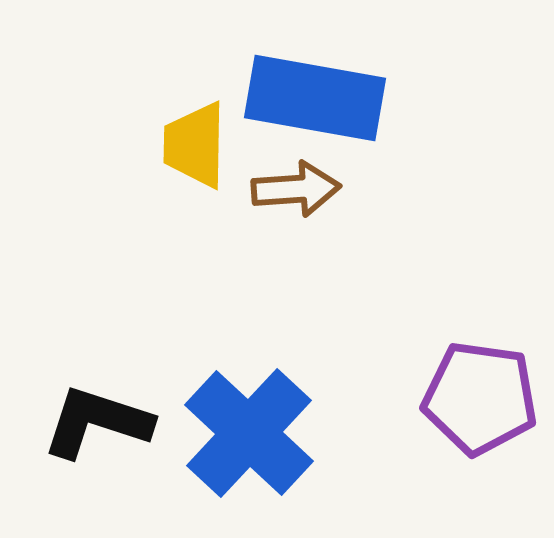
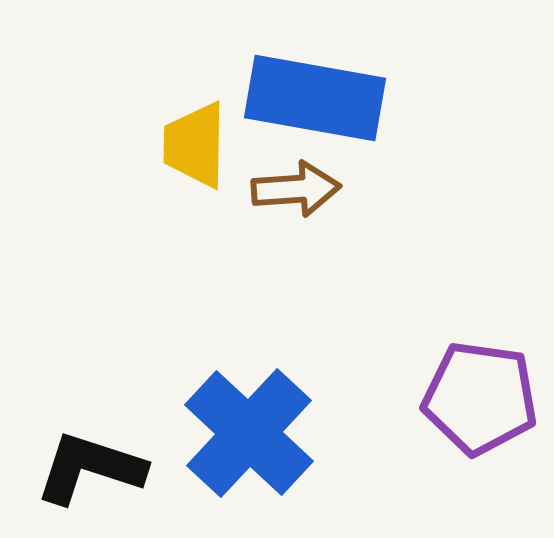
black L-shape: moved 7 px left, 46 px down
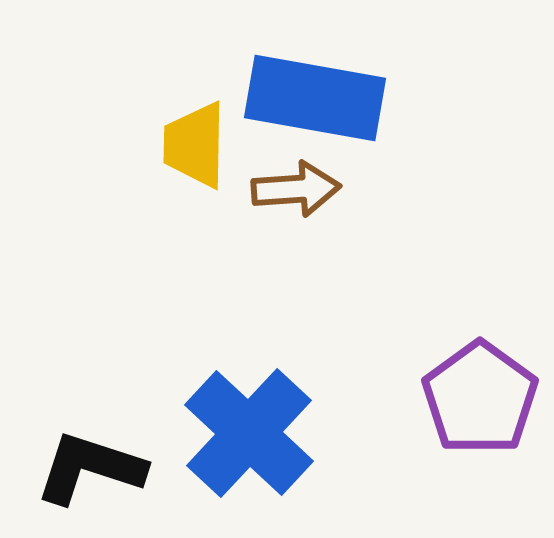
purple pentagon: rotated 28 degrees clockwise
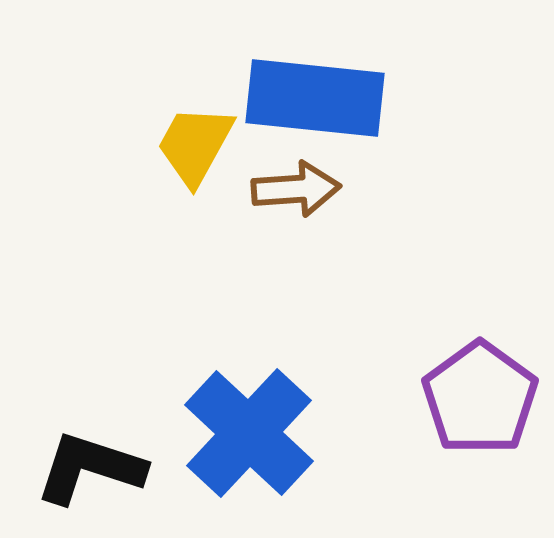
blue rectangle: rotated 4 degrees counterclockwise
yellow trapezoid: rotated 28 degrees clockwise
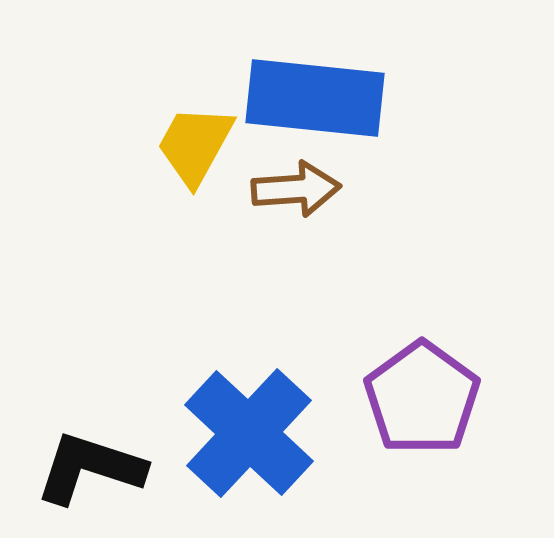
purple pentagon: moved 58 px left
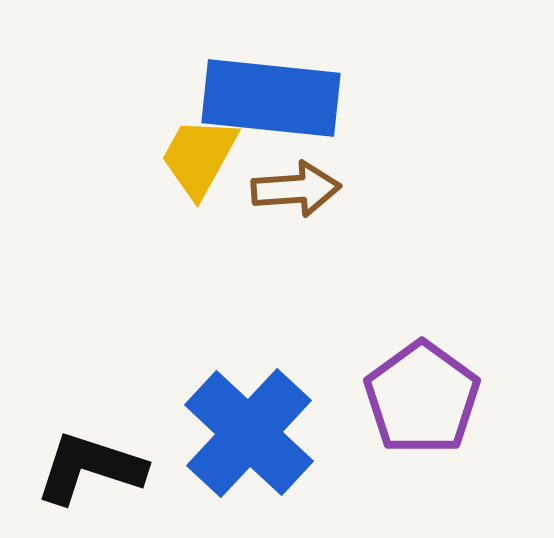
blue rectangle: moved 44 px left
yellow trapezoid: moved 4 px right, 12 px down
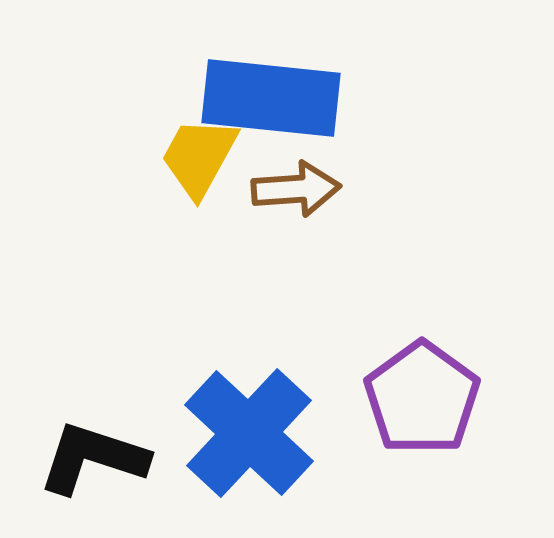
black L-shape: moved 3 px right, 10 px up
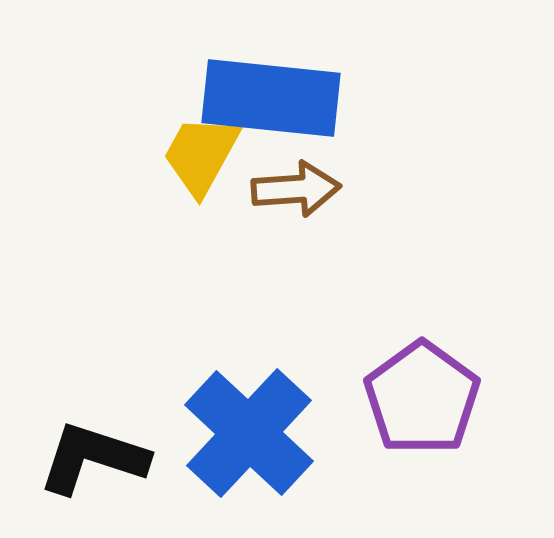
yellow trapezoid: moved 2 px right, 2 px up
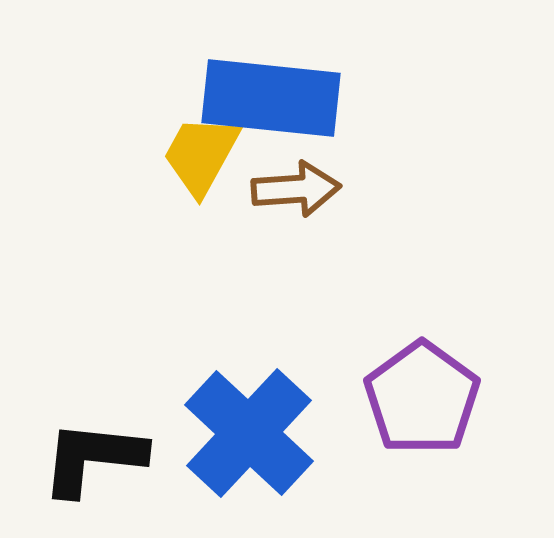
black L-shape: rotated 12 degrees counterclockwise
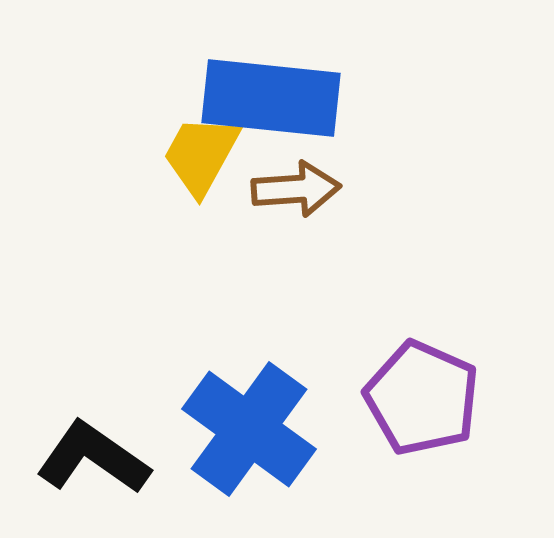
purple pentagon: rotated 12 degrees counterclockwise
blue cross: moved 4 px up; rotated 7 degrees counterclockwise
black L-shape: rotated 29 degrees clockwise
